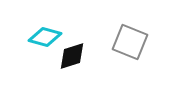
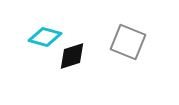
gray square: moved 2 px left
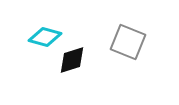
black diamond: moved 4 px down
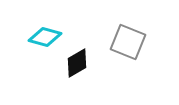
black diamond: moved 5 px right, 3 px down; rotated 12 degrees counterclockwise
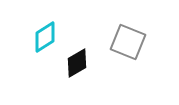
cyan diamond: rotated 48 degrees counterclockwise
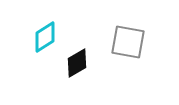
gray square: rotated 12 degrees counterclockwise
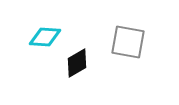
cyan diamond: rotated 36 degrees clockwise
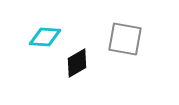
gray square: moved 3 px left, 3 px up
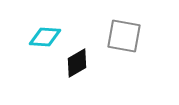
gray square: moved 1 px left, 3 px up
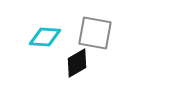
gray square: moved 29 px left, 3 px up
